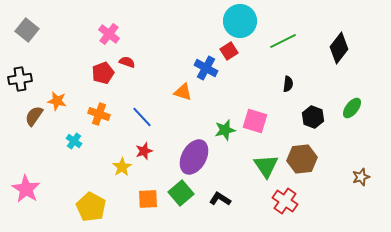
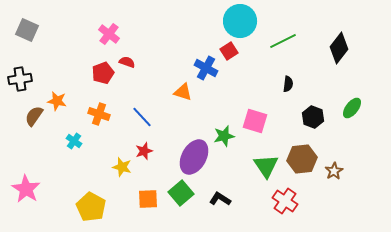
gray square: rotated 15 degrees counterclockwise
green star: moved 1 px left, 6 px down
yellow star: rotated 24 degrees counterclockwise
brown star: moved 27 px left, 6 px up; rotated 12 degrees counterclockwise
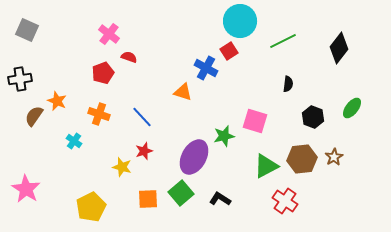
red semicircle: moved 2 px right, 5 px up
orange star: rotated 12 degrees clockwise
green triangle: rotated 36 degrees clockwise
brown star: moved 14 px up
yellow pentagon: rotated 16 degrees clockwise
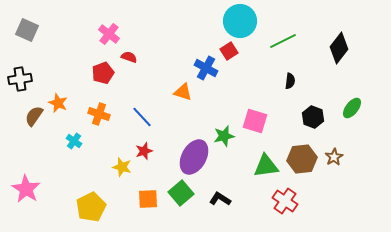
black semicircle: moved 2 px right, 3 px up
orange star: moved 1 px right, 2 px down
green triangle: rotated 20 degrees clockwise
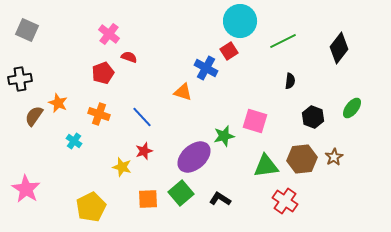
purple ellipse: rotated 20 degrees clockwise
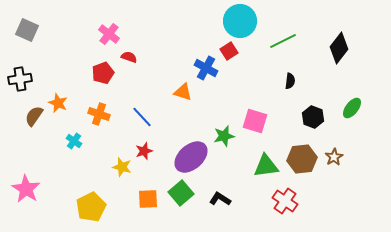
purple ellipse: moved 3 px left
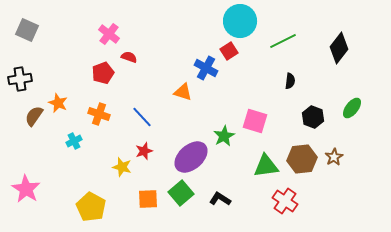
green star: rotated 15 degrees counterclockwise
cyan cross: rotated 28 degrees clockwise
yellow pentagon: rotated 16 degrees counterclockwise
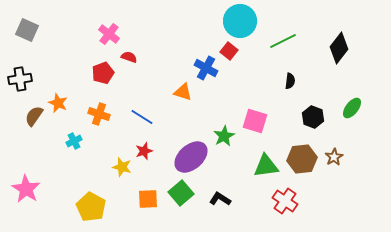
red square: rotated 18 degrees counterclockwise
blue line: rotated 15 degrees counterclockwise
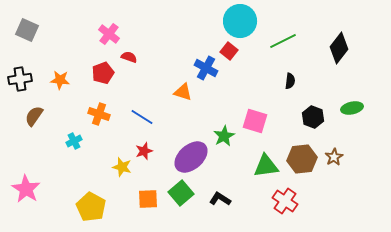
orange star: moved 2 px right, 23 px up; rotated 18 degrees counterclockwise
green ellipse: rotated 40 degrees clockwise
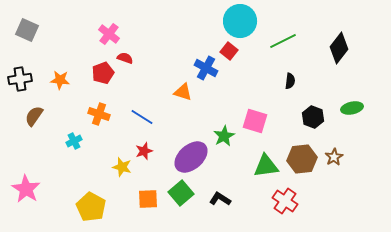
red semicircle: moved 4 px left, 1 px down
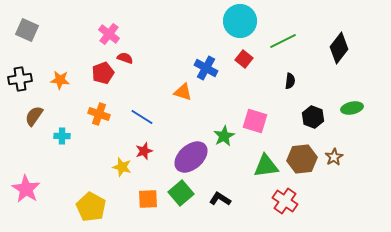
red square: moved 15 px right, 8 px down
cyan cross: moved 12 px left, 5 px up; rotated 28 degrees clockwise
